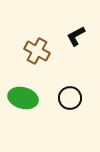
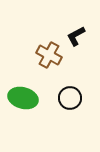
brown cross: moved 12 px right, 4 px down
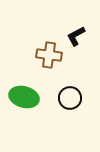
brown cross: rotated 20 degrees counterclockwise
green ellipse: moved 1 px right, 1 px up
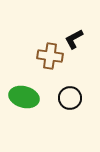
black L-shape: moved 2 px left, 3 px down
brown cross: moved 1 px right, 1 px down
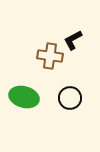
black L-shape: moved 1 px left, 1 px down
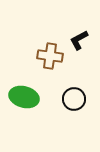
black L-shape: moved 6 px right
black circle: moved 4 px right, 1 px down
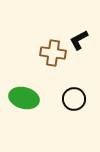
brown cross: moved 3 px right, 3 px up
green ellipse: moved 1 px down
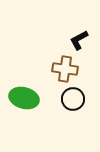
brown cross: moved 12 px right, 16 px down
black circle: moved 1 px left
